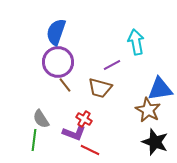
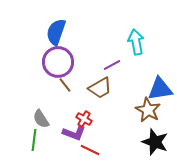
brown trapezoid: rotated 45 degrees counterclockwise
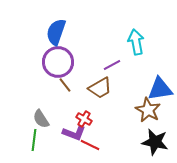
black star: rotated 8 degrees counterclockwise
red line: moved 5 px up
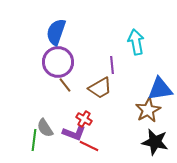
purple line: rotated 66 degrees counterclockwise
brown star: rotated 15 degrees clockwise
gray semicircle: moved 4 px right, 9 px down
red line: moved 1 px left, 1 px down
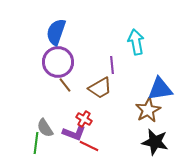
green line: moved 2 px right, 3 px down
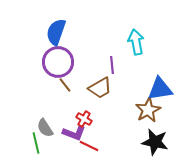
green line: rotated 20 degrees counterclockwise
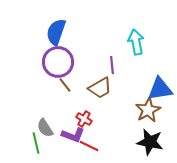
purple L-shape: moved 1 px left, 2 px down
black star: moved 5 px left
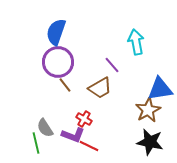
purple line: rotated 36 degrees counterclockwise
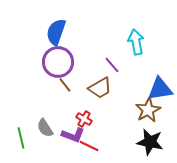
green line: moved 15 px left, 5 px up
